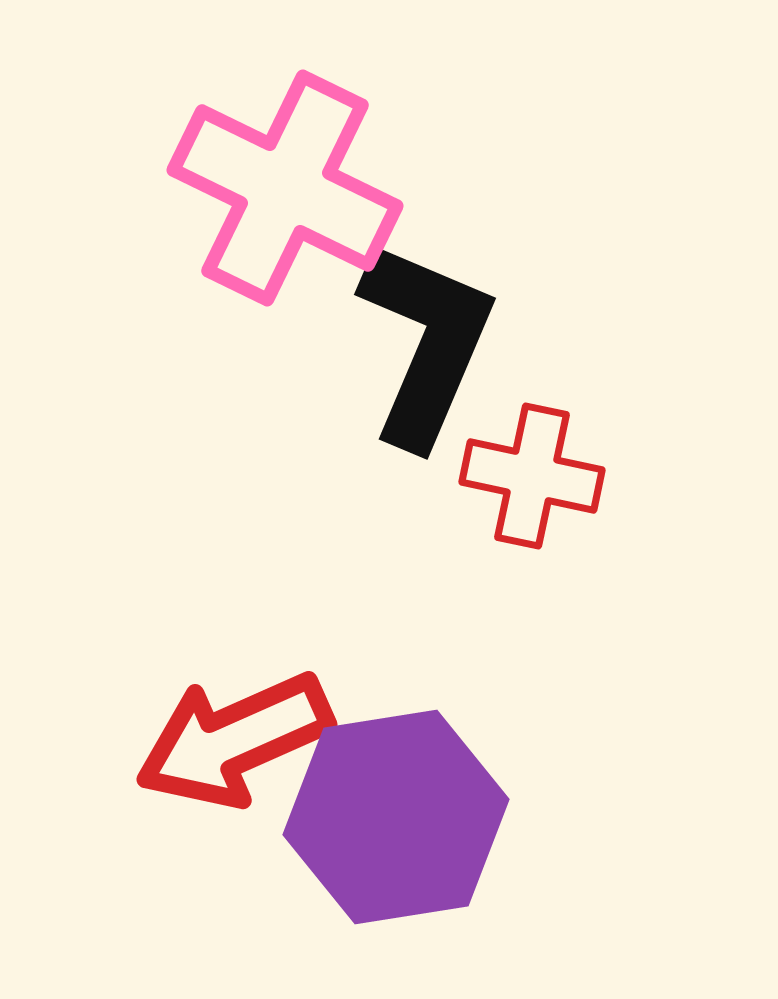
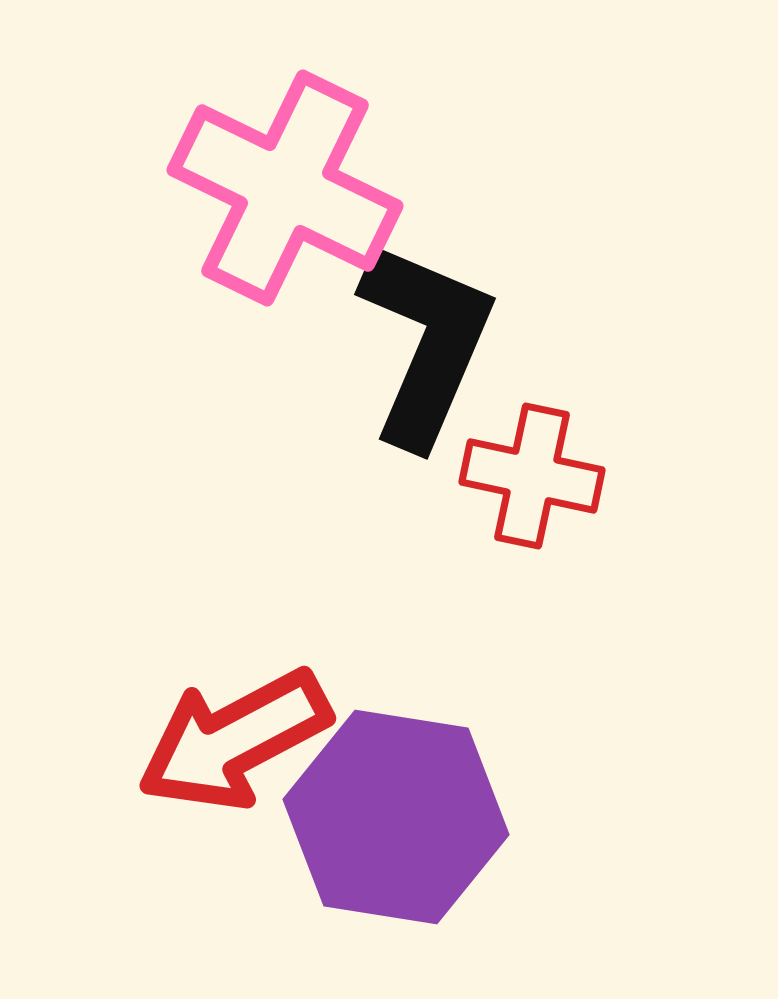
red arrow: rotated 4 degrees counterclockwise
purple hexagon: rotated 18 degrees clockwise
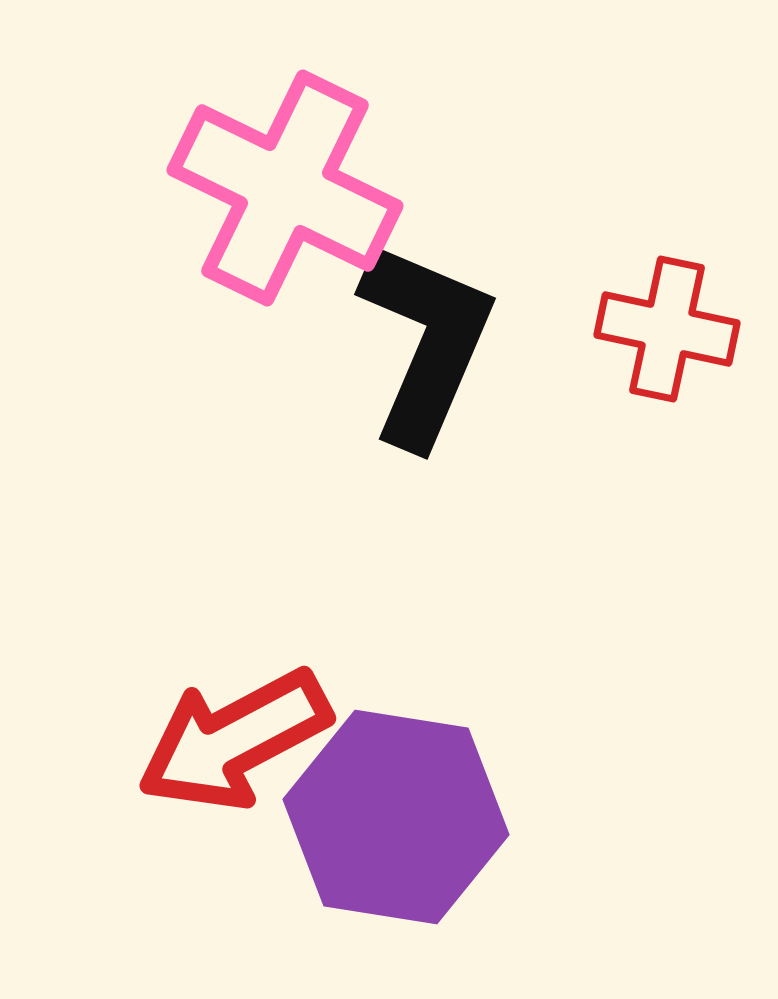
red cross: moved 135 px right, 147 px up
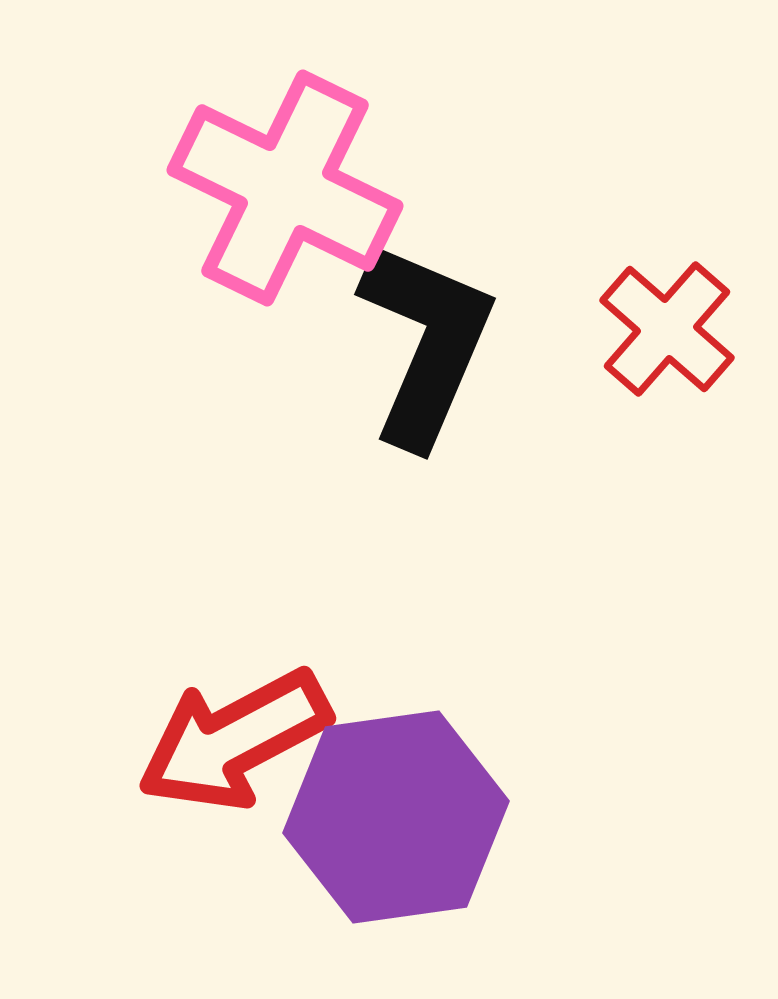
red cross: rotated 29 degrees clockwise
purple hexagon: rotated 17 degrees counterclockwise
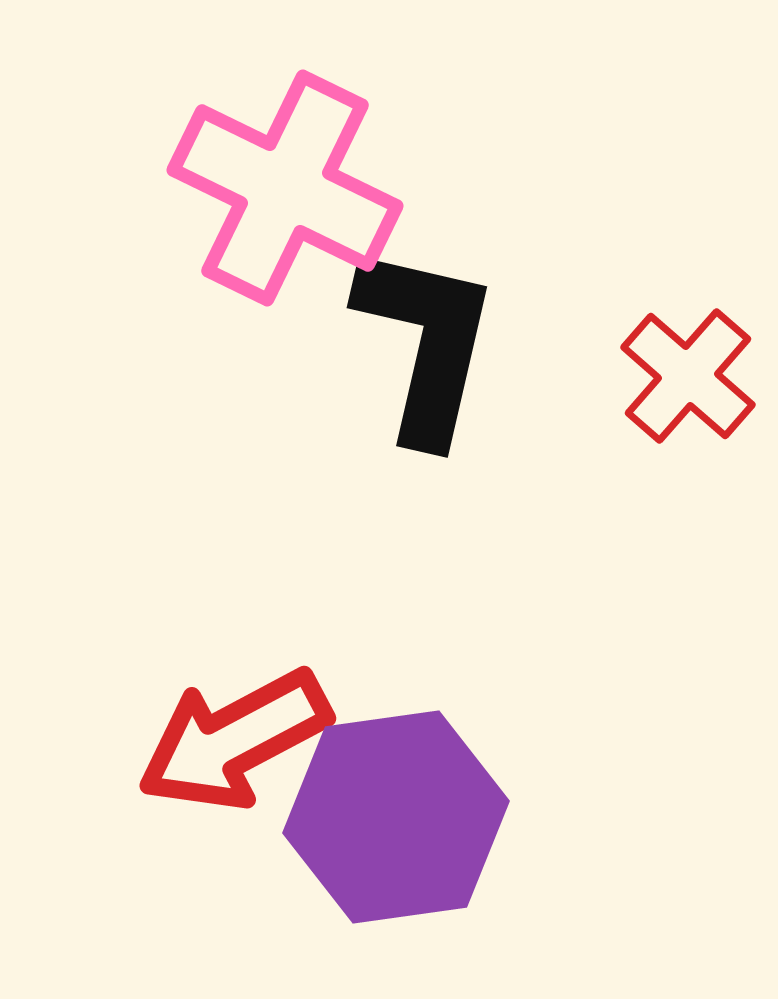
red cross: moved 21 px right, 47 px down
black L-shape: rotated 10 degrees counterclockwise
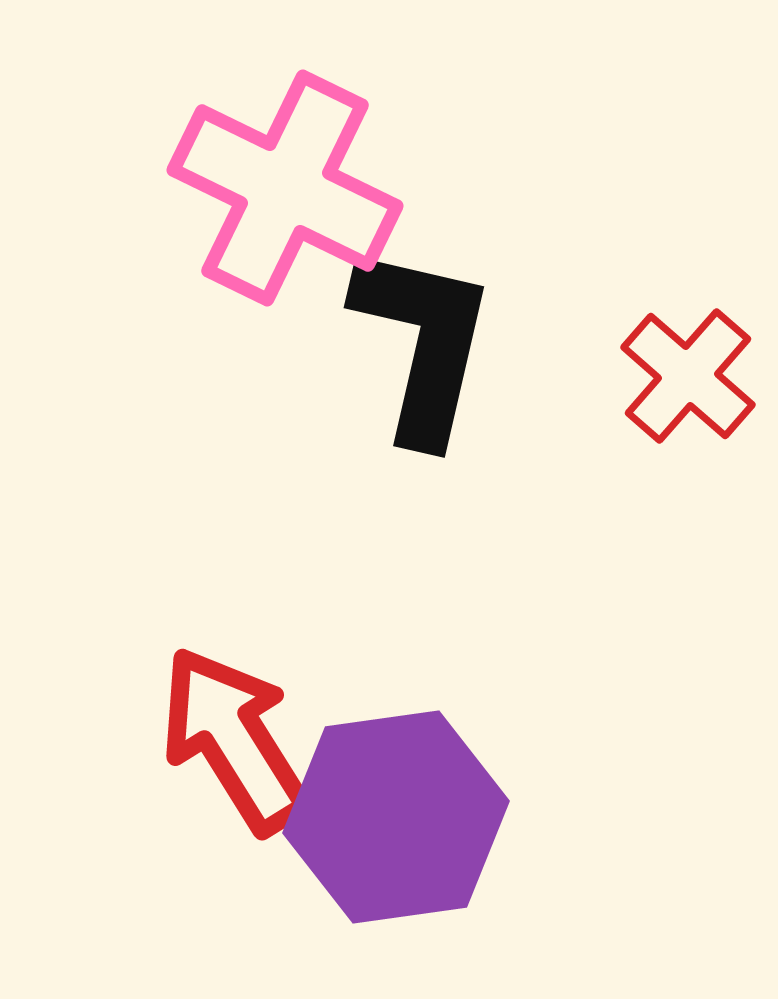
black L-shape: moved 3 px left
red arrow: rotated 86 degrees clockwise
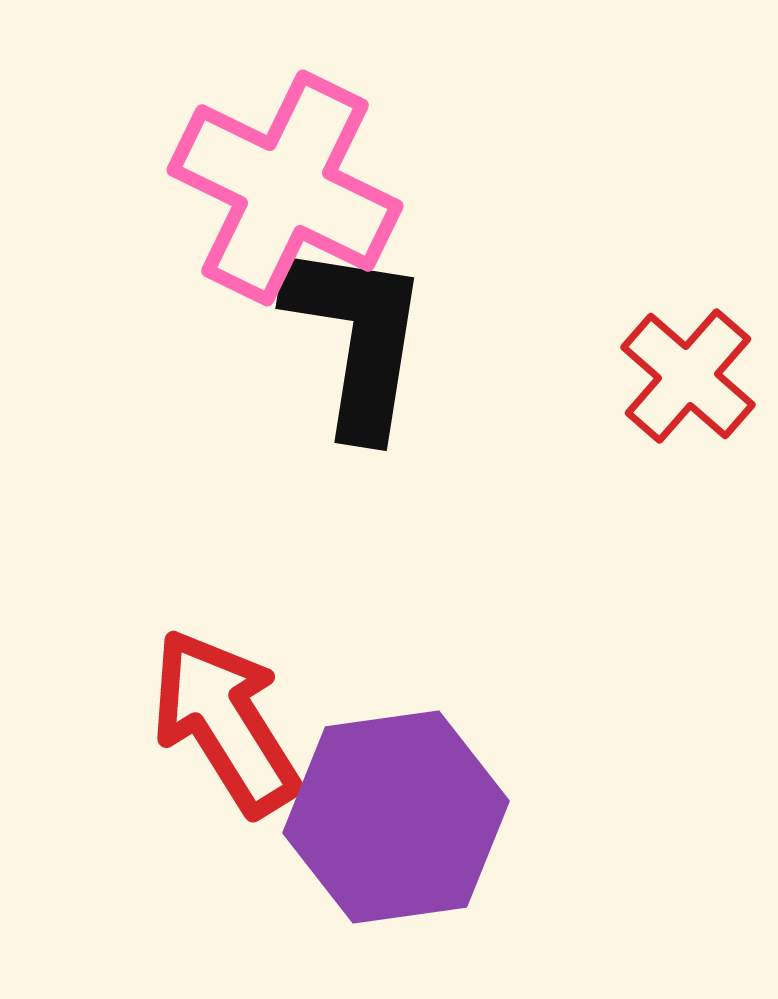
black L-shape: moved 66 px left, 5 px up; rotated 4 degrees counterclockwise
red arrow: moved 9 px left, 18 px up
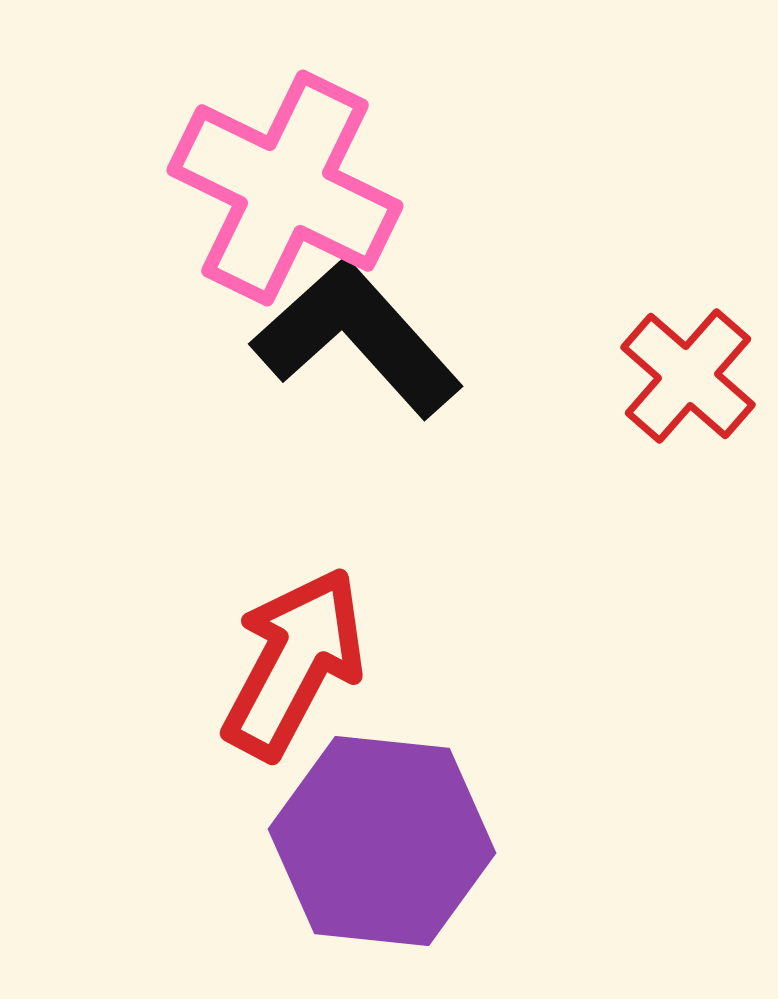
black L-shape: rotated 51 degrees counterclockwise
red arrow: moved 69 px right, 59 px up; rotated 60 degrees clockwise
purple hexagon: moved 14 px left, 24 px down; rotated 14 degrees clockwise
